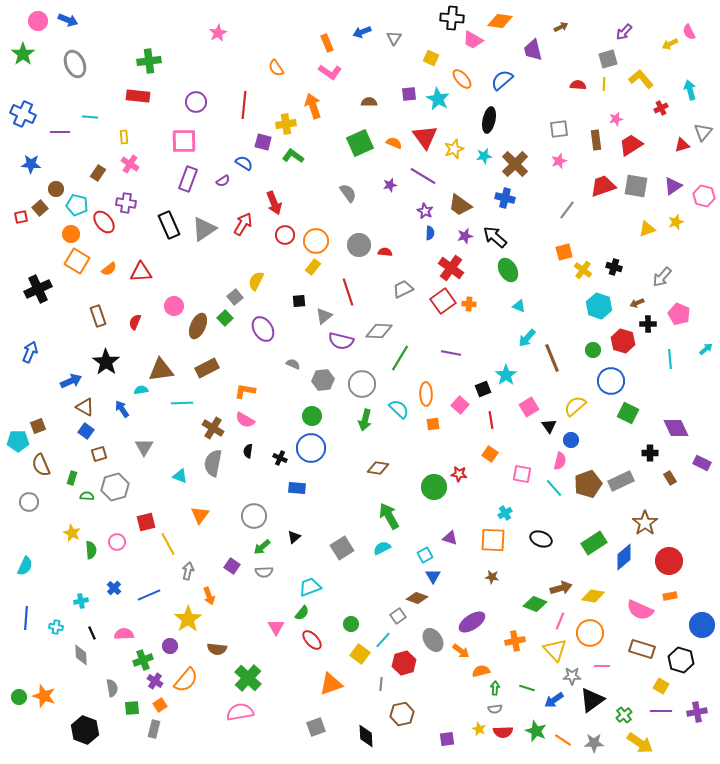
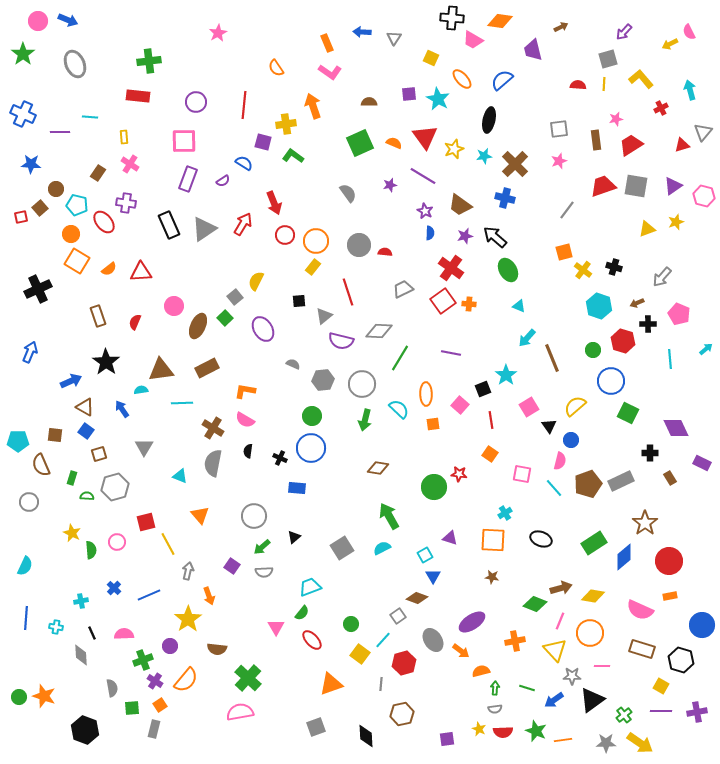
blue arrow at (362, 32): rotated 24 degrees clockwise
brown square at (38, 426): moved 17 px right, 9 px down; rotated 28 degrees clockwise
orange triangle at (200, 515): rotated 18 degrees counterclockwise
orange line at (563, 740): rotated 42 degrees counterclockwise
gray star at (594, 743): moved 12 px right
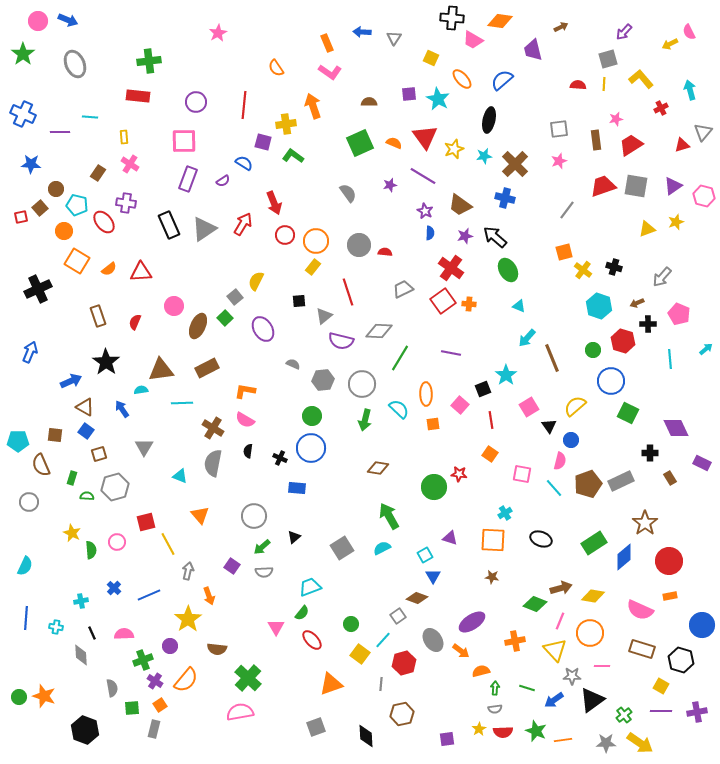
orange circle at (71, 234): moved 7 px left, 3 px up
yellow star at (479, 729): rotated 16 degrees clockwise
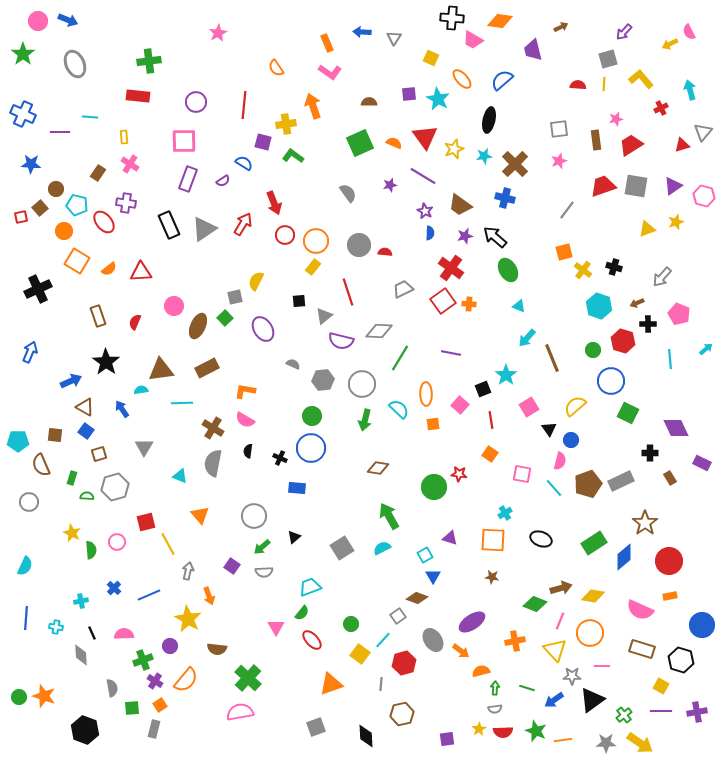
gray square at (235, 297): rotated 28 degrees clockwise
black triangle at (549, 426): moved 3 px down
yellow star at (188, 619): rotated 8 degrees counterclockwise
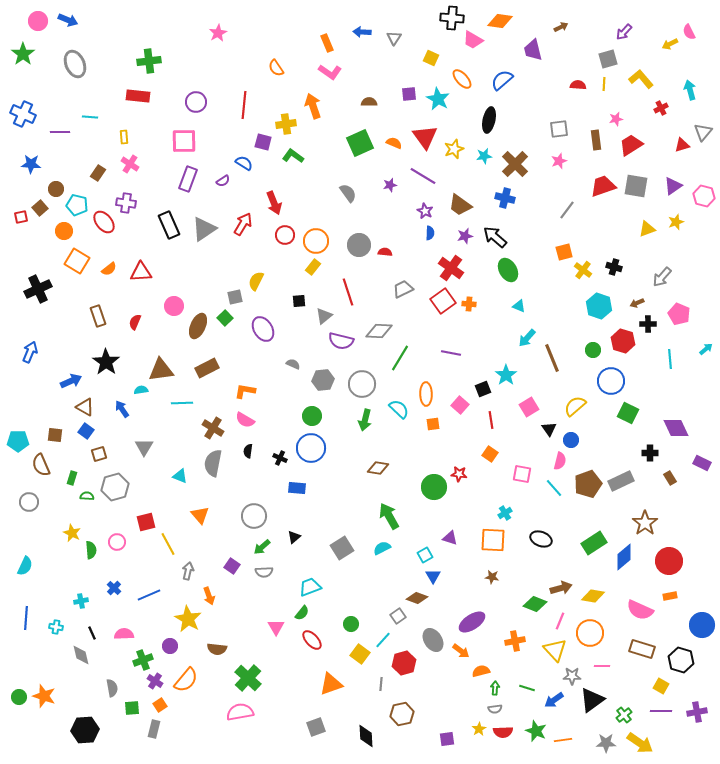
gray diamond at (81, 655): rotated 10 degrees counterclockwise
black hexagon at (85, 730): rotated 24 degrees counterclockwise
